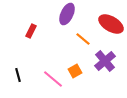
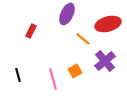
red ellipse: moved 3 px left; rotated 45 degrees counterclockwise
pink line: rotated 35 degrees clockwise
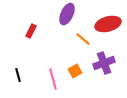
purple cross: moved 1 px left, 2 px down; rotated 20 degrees clockwise
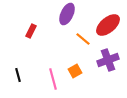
red ellipse: moved 1 px down; rotated 25 degrees counterclockwise
purple cross: moved 4 px right, 3 px up
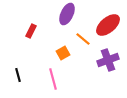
orange square: moved 12 px left, 18 px up
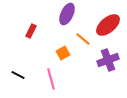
black line: rotated 48 degrees counterclockwise
pink line: moved 2 px left
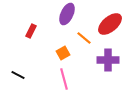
red ellipse: moved 2 px right, 1 px up
orange line: moved 1 px right, 1 px up
purple cross: rotated 20 degrees clockwise
pink line: moved 13 px right
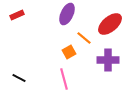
red rectangle: moved 14 px left, 16 px up; rotated 40 degrees clockwise
orange square: moved 6 px right, 1 px up
black line: moved 1 px right, 3 px down
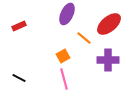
red rectangle: moved 2 px right, 11 px down
red ellipse: moved 1 px left
orange square: moved 6 px left, 4 px down
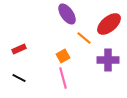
purple ellipse: rotated 60 degrees counterclockwise
red rectangle: moved 23 px down
pink line: moved 1 px left, 1 px up
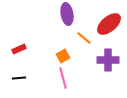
purple ellipse: rotated 25 degrees clockwise
black line: rotated 32 degrees counterclockwise
